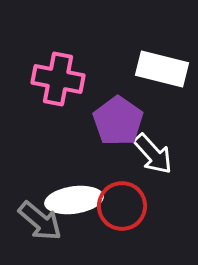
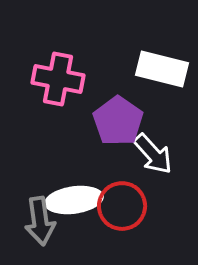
gray arrow: rotated 42 degrees clockwise
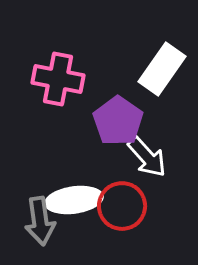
white rectangle: rotated 69 degrees counterclockwise
white arrow: moved 6 px left, 3 px down
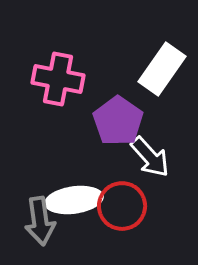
white arrow: moved 3 px right
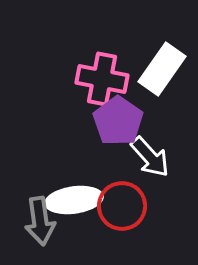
pink cross: moved 44 px right
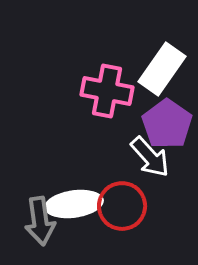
pink cross: moved 5 px right, 12 px down
purple pentagon: moved 49 px right, 3 px down
white ellipse: moved 4 px down
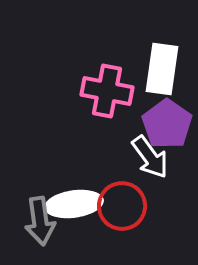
white rectangle: rotated 27 degrees counterclockwise
white arrow: rotated 6 degrees clockwise
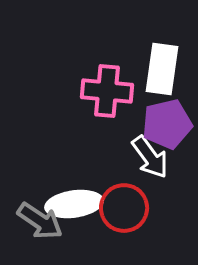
pink cross: rotated 6 degrees counterclockwise
purple pentagon: rotated 24 degrees clockwise
red circle: moved 2 px right, 2 px down
gray arrow: rotated 48 degrees counterclockwise
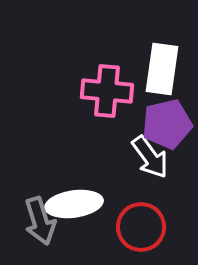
red circle: moved 17 px right, 19 px down
gray arrow: rotated 39 degrees clockwise
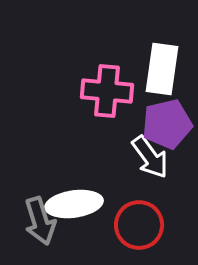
red circle: moved 2 px left, 2 px up
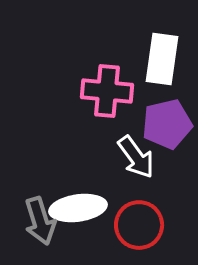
white rectangle: moved 10 px up
white arrow: moved 14 px left
white ellipse: moved 4 px right, 4 px down
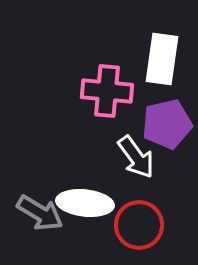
white ellipse: moved 7 px right, 5 px up; rotated 14 degrees clockwise
gray arrow: moved 8 px up; rotated 42 degrees counterclockwise
